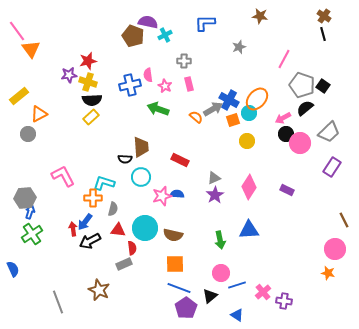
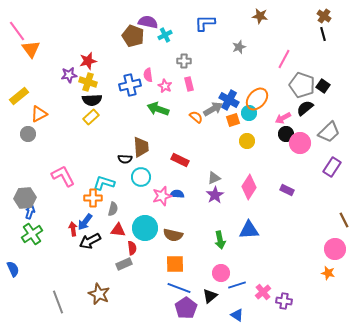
brown star at (99, 290): moved 4 px down
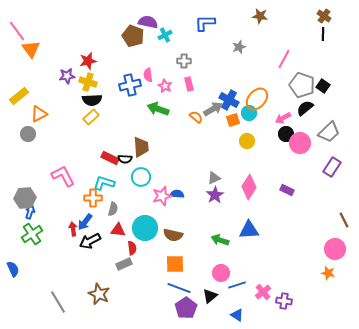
black line at (323, 34): rotated 16 degrees clockwise
purple star at (69, 75): moved 2 px left, 1 px down
red rectangle at (180, 160): moved 70 px left, 2 px up
green arrow at (220, 240): rotated 120 degrees clockwise
gray line at (58, 302): rotated 10 degrees counterclockwise
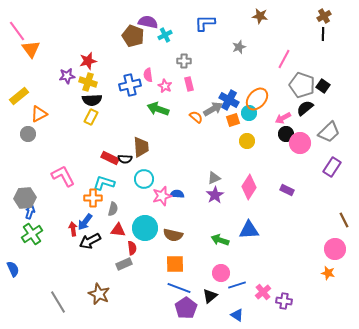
brown cross at (324, 16): rotated 24 degrees clockwise
yellow rectangle at (91, 117): rotated 21 degrees counterclockwise
cyan circle at (141, 177): moved 3 px right, 2 px down
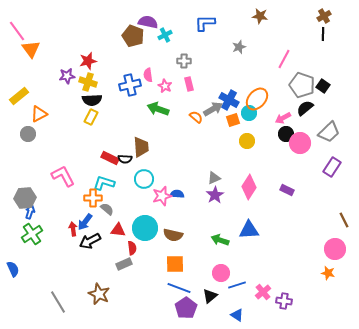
gray semicircle at (113, 209): moved 6 px left; rotated 64 degrees counterclockwise
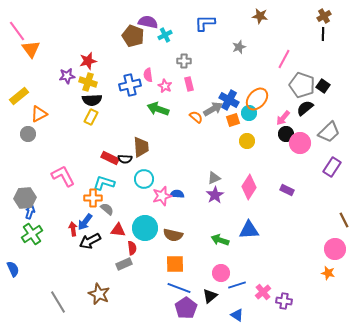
pink arrow at (283, 118): rotated 21 degrees counterclockwise
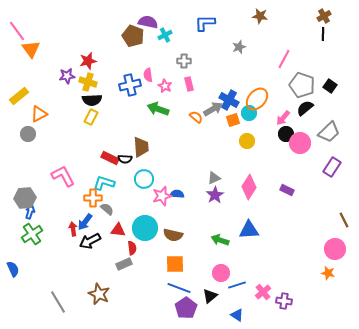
black square at (323, 86): moved 7 px right
